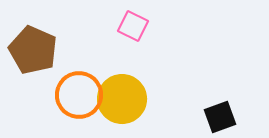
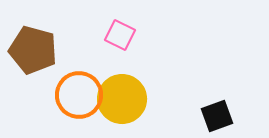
pink square: moved 13 px left, 9 px down
brown pentagon: rotated 9 degrees counterclockwise
black square: moved 3 px left, 1 px up
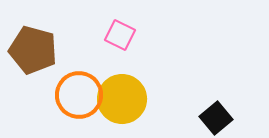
black square: moved 1 px left, 2 px down; rotated 20 degrees counterclockwise
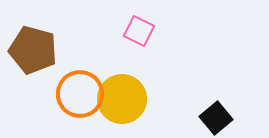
pink square: moved 19 px right, 4 px up
orange circle: moved 1 px right, 1 px up
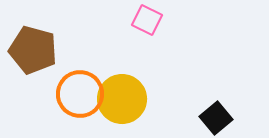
pink square: moved 8 px right, 11 px up
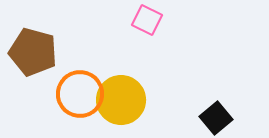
brown pentagon: moved 2 px down
yellow circle: moved 1 px left, 1 px down
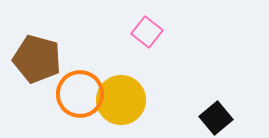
pink square: moved 12 px down; rotated 12 degrees clockwise
brown pentagon: moved 4 px right, 7 px down
